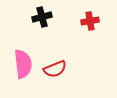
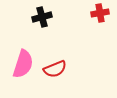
red cross: moved 10 px right, 8 px up
pink semicircle: rotated 24 degrees clockwise
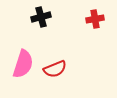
red cross: moved 5 px left, 6 px down
black cross: moved 1 px left
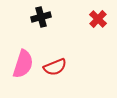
red cross: moved 3 px right; rotated 36 degrees counterclockwise
red semicircle: moved 2 px up
